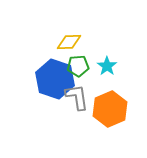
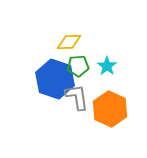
orange hexagon: rotated 12 degrees counterclockwise
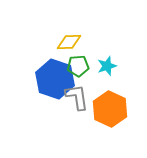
cyan star: rotated 18 degrees clockwise
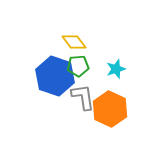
yellow diamond: moved 5 px right; rotated 55 degrees clockwise
cyan star: moved 9 px right, 3 px down
blue hexagon: moved 3 px up
gray L-shape: moved 6 px right
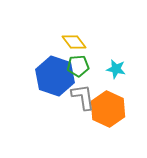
cyan star: rotated 30 degrees clockwise
orange hexagon: moved 2 px left
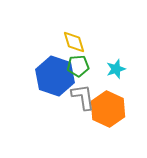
yellow diamond: rotated 20 degrees clockwise
cyan star: rotated 30 degrees counterclockwise
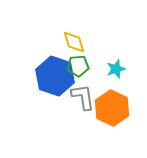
orange hexagon: moved 4 px right, 1 px up
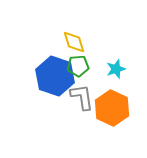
gray L-shape: moved 1 px left
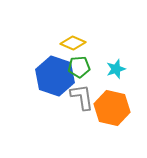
yellow diamond: moved 1 px left, 1 px down; rotated 50 degrees counterclockwise
green pentagon: moved 1 px right, 1 px down
orange hexagon: rotated 12 degrees counterclockwise
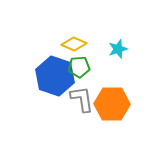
yellow diamond: moved 1 px right, 1 px down
cyan star: moved 2 px right, 20 px up
gray L-shape: moved 2 px down
orange hexagon: moved 4 px up; rotated 12 degrees counterclockwise
